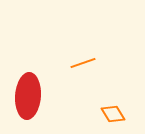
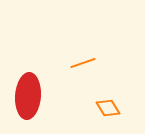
orange diamond: moved 5 px left, 6 px up
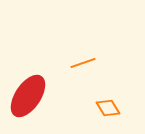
red ellipse: rotated 30 degrees clockwise
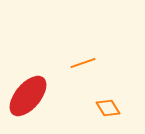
red ellipse: rotated 6 degrees clockwise
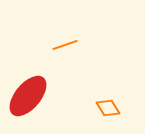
orange line: moved 18 px left, 18 px up
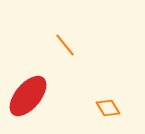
orange line: rotated 70 degrees clockwise
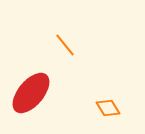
red ellipse: moved 3 px right, 3 px up
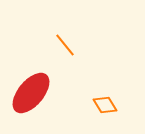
orange diamond: moved 3 px left, 3 px up
